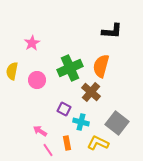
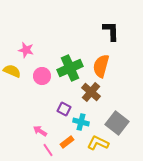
black L-shape: moved 1 px left; rotated 95 degrees counterclockwise
pink star: moved 6 px left, 7 px down; rotated 28 degrees counterclockwise
yellow semicircle: rotated 102 degrees clockwise
pink circle: moved 5 px right, 4 px up
orange rectangle: moved 1 px up; rotated 64 degrees clockwise
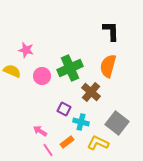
orange semicircle: moved 7 px right
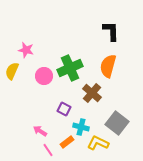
yellow semicircle: rotated 90 degrees counterclockwise
pink circle: moved 2 px right
brown cross: moved 1 px right, 1 px down
cyan cross: moved 5 px down
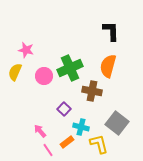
yellow semicircle: moved 3 px right, 1 px down
brown cross: moved 2 px up; rotated 30 degrees counterclockwise
purple square: rotated 16 degrees clockwise
pink arrow: rotated 16 degrees clockwise
yellow L-shape: moved 1 px right, 1 px down; rotated 50 degrees clockwise
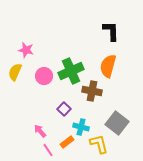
green cross: moved 1 px right, 3 px down
